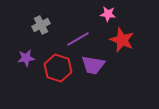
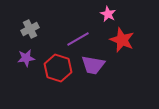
pink star: rotated 21 degrees clockwise
gray cross: moved 11 px left, 4 px down
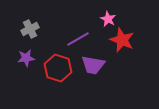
pink star: moved 5 px down
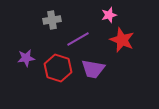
pink star: moved 1 px right, 4 px up; rotated 28 degrees clockwise
gray cross: moved 22 px right, 9 px up; rotated 18 degrees clockwise
purple trapezoid: moved 4 px down
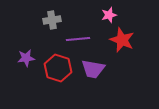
purple line: rotated 25 degrees clockwise
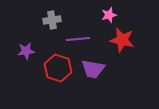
red star: rotated 10 degrees counterclockwise
purple star: moved 7 px up
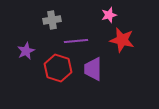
purple line: moved 2 px left, 2 px down
purple star: rotated 18 degrees counterclockwise
purple trapezoid: rotated 80 degrees clockwise
